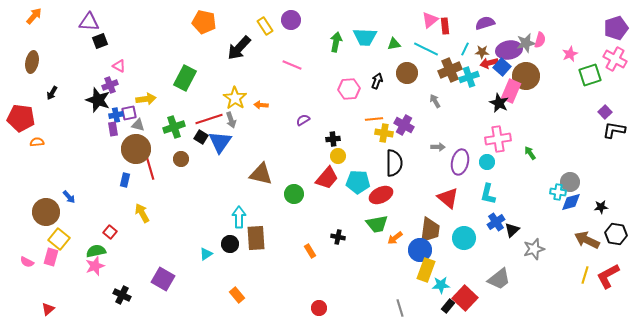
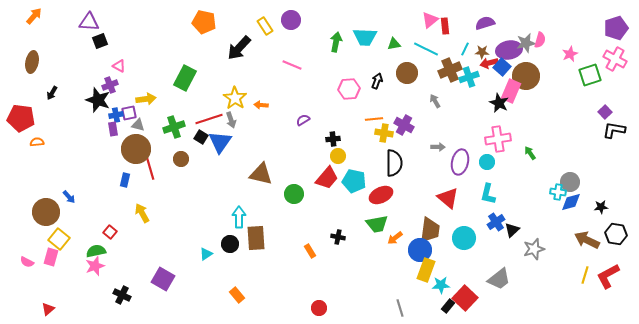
cyan pentagon at (358, 182): moved 4 px left, 1 px up; rotated 10 degrees clockwise
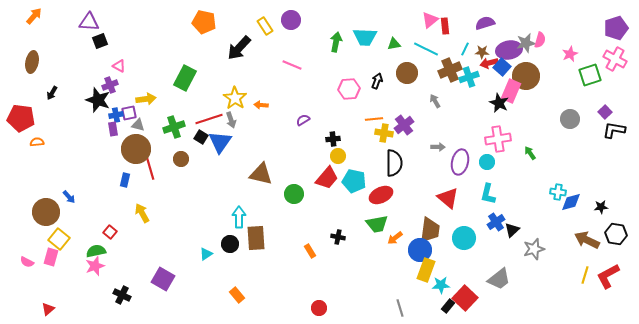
purple cross at (404, 125): rotated 24 degrees clockwise
gray circle at (570, 182): moved 63 px up
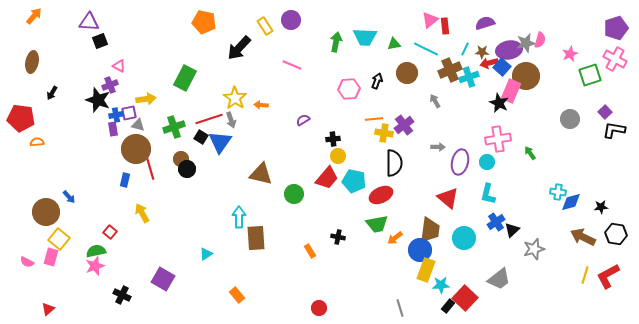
brown arrow at (587, 240): moved 4 px left, 3 px up
black circle at (230, 244): moved 43 px left, 75 px up
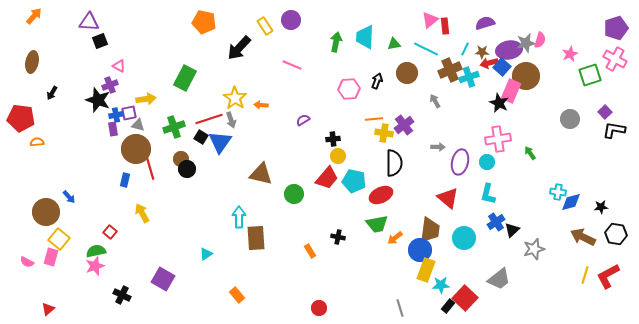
cyan trapezoid at (365, 37): rotated 90 degrees clockwise
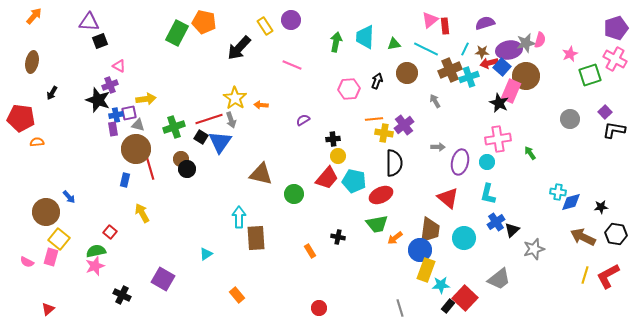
green rectangle at (185, 78): moved 8 px left, 45 px up
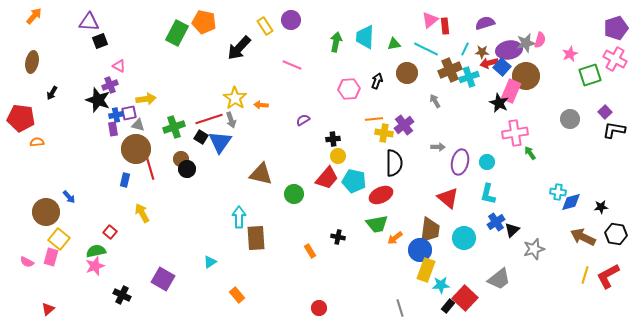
pink cross at (498, 139): moved 17 px right, 6 px up
cyan triangle at (206, 254): moved 4 px right, 8 px down
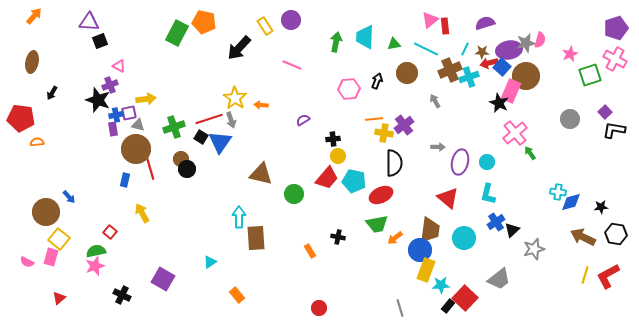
pink cross at (515, 133): rotated 30 degrees counterclockwise
red triangle at (48, 309): moved 11 px right, 11 px up
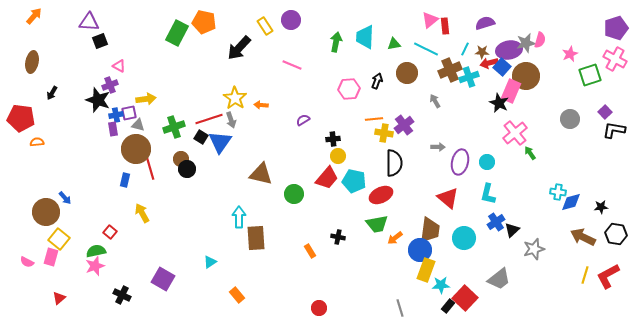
blue arrow at (69, 197): moved 4 px left, 1 px down
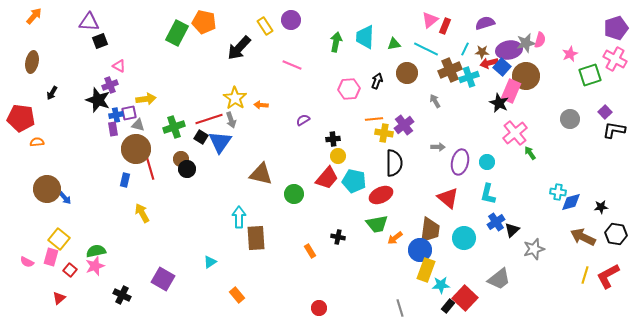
red rectangle at (445, 26): rotated 28 degrees clockwise
brown circle at (46, 212): moved 1 px right, 23 px up
red square at (110, 232): moved 40 px left, 38 px down
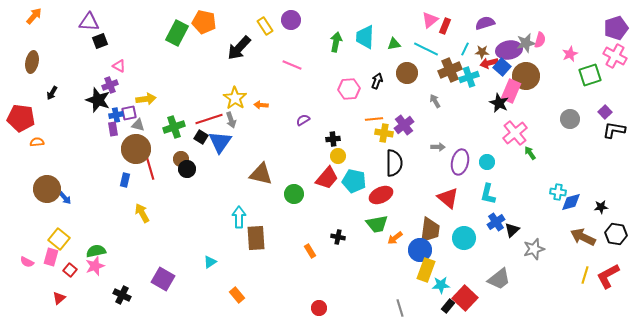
pink cross at (615, 59): moved 3 px up
